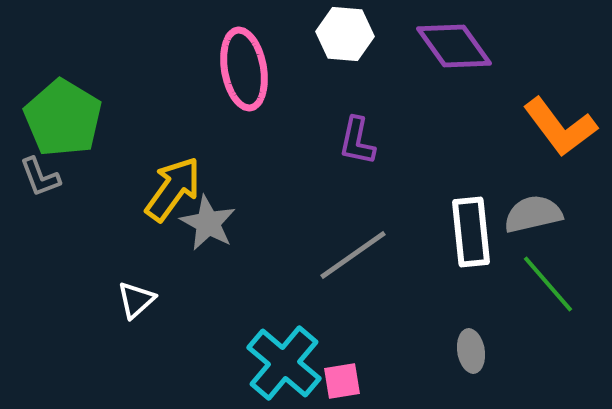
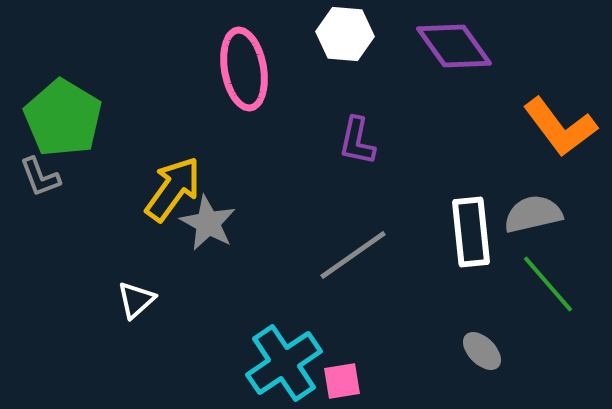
gray ellipse: moved 11 px right; rotated 36 degrees counterclockwise
cyan cross: rotated 16 degrees clockwise
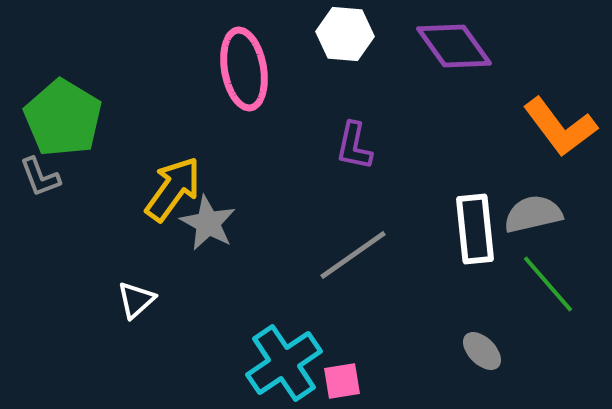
purple L-shape: moved 3 px left, 5 px down
white rectangle: moved 4 px right, 3 px up
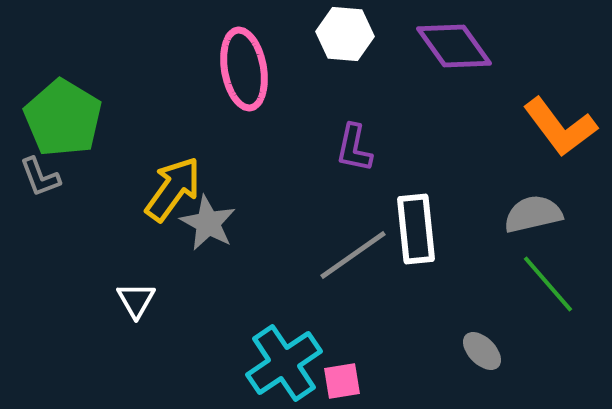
purple L-shape: moved 2 px down
white rectangle: moved 59 px left
white triangle: rotated 18 degrees counterclockwise
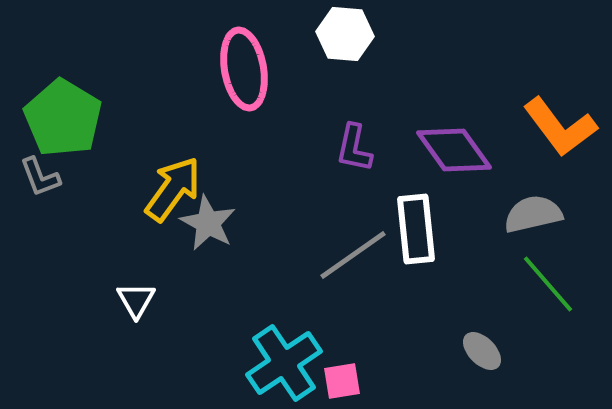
purple diamond: moved 104 px down
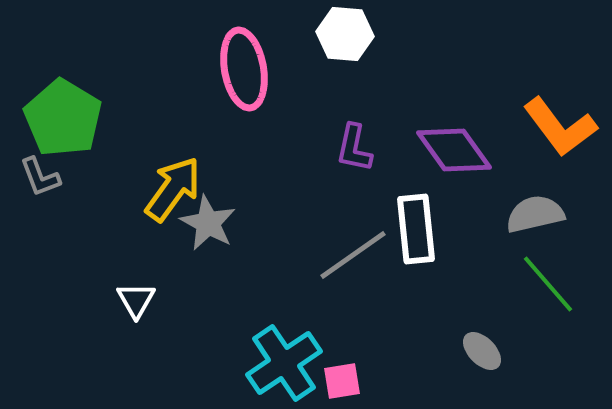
gray semicircle: moved 2 px right
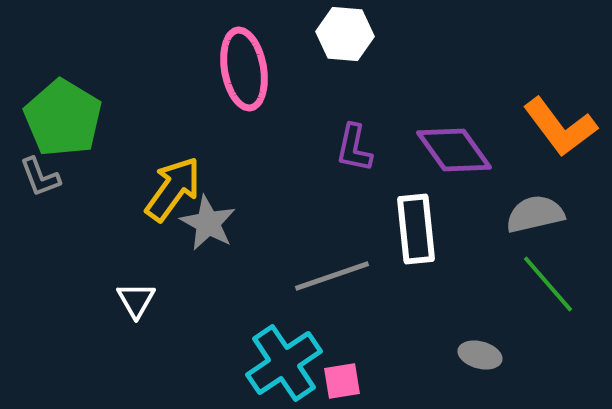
gray line: moved 21 px left, 21 px down; rotated 16 degrees clockwise
gray ellipse: moved 2 px left, 4 px down; rotated 30 degrees counterclockwise
